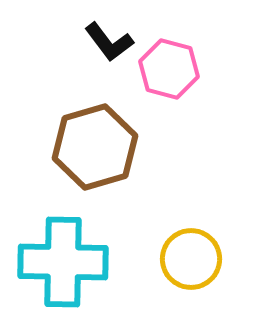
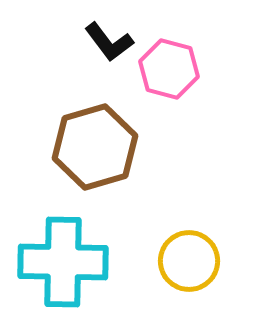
yellow circle: moved 2 px left, 2 px down
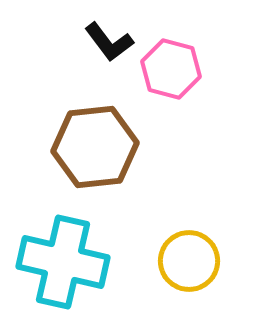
pink hexagon: moved 2 px right
brown hexagon: rotated 10 degrees clockwise
cyan cross: rotated 12 degrees clockwise
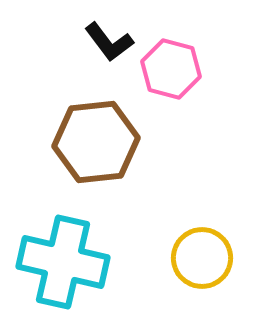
brown hexagon: moved 1 px right, 5 px up
yellow circle: moved 13 px right, 3 px up
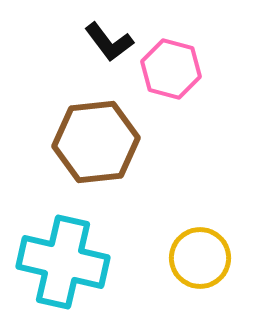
yellow circle: moved 2 px left
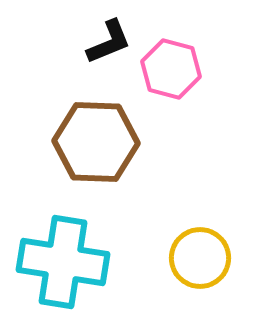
black L-shape: rotated 75 degrees counterclockwise
brown hexagon: rotated 8 degrees clockwise
cyan cross: rotated 4 degrees counterclockwise
